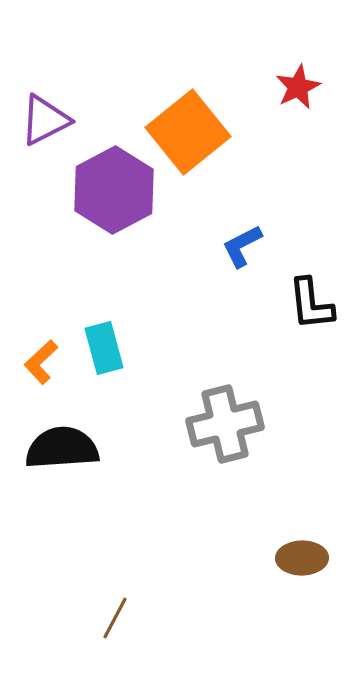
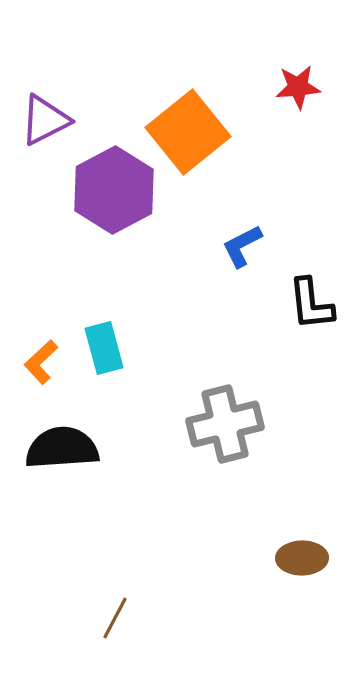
red star: rotated 21 degrees clockwise
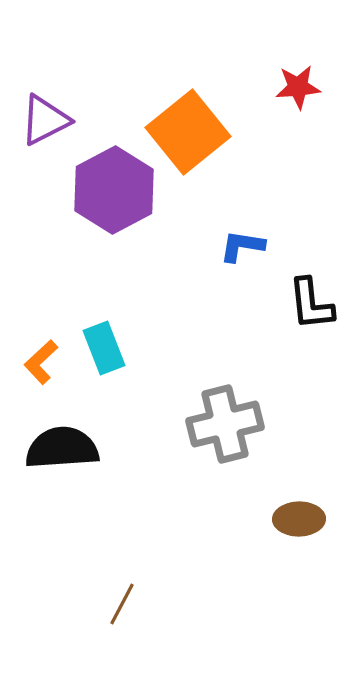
blue L-shape: rotated 36 degrees clockwise
cyan rectangle: rotated 6 degrees counterclockwise
brown ellipse: moved 3 px left, 39 px up
brown line: moved 7 px right, 14 px up
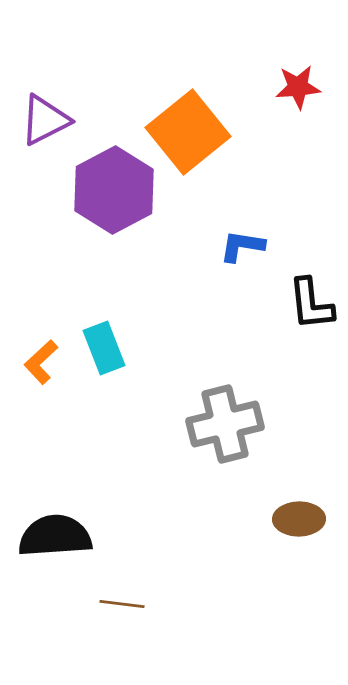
black semicircle: moved 7 px left, 88 px down
brown line: rotated 69 degrees clockwise
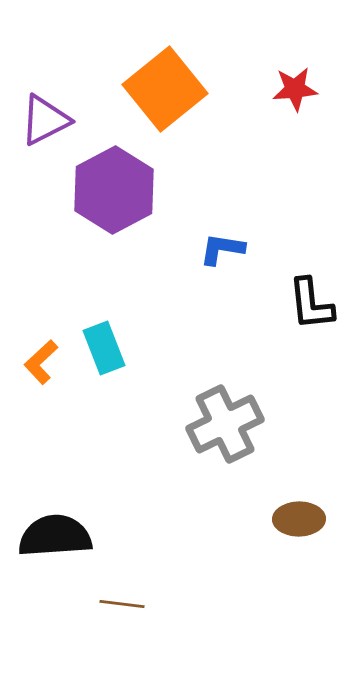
red star: moved 3 px left, 2 px down
orange square: moved 23 px left, 43 px up
blue L-shape: moved 20 px left, 3 px down
gray cross: rotated 12 degrees counterclockwise
